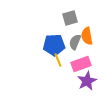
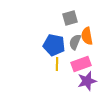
blue pentagon: rotated 15 degrees clockwise
yellow line: moved 1 px left, 4 px down; rotated 24 degrees clockwise
purple star: rotated 12 degrees clockwise
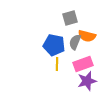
orange semicircle: rotated 66 degrees counterclockwise
pink rectangle: moved 2 px right
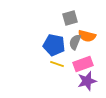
yellow line: rotated 72 degrees counterclockwise
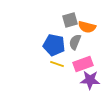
gray square: moved 2 px down
orange semicircle: moved 9 px up
purple star: moved 3 px right, 1 px up; rotated 18 degrees clockwise
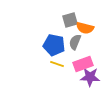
orange semicircle: moved 2 px left, 1 px down
purple star: moved 3 px up
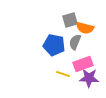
yellow line: moved 6 px right, 10 px down
purple star: moved 1 px left, 1 px down
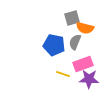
gray square: moved 2 px right, 2 px up
purple star: moved 1 px down
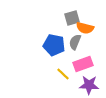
yellow line: rotated 24 degrees clockwise
purple star: moved 6 px down
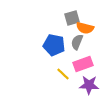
gray semicircle: moved 2 px right
